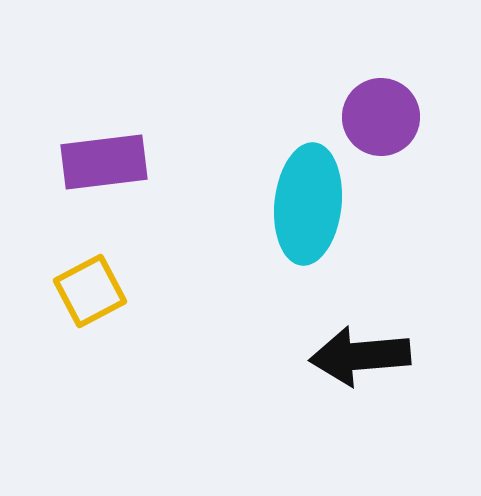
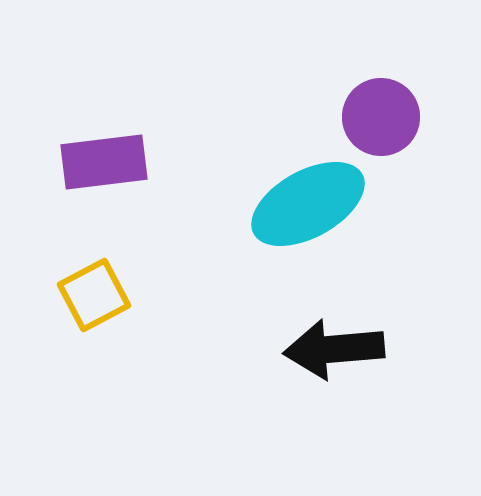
cyan ellipse: rotated 55 degrees clockwise
yellow square: moved 4 px right, 4 px down
black arrow: moved 26 px left, 7 px up
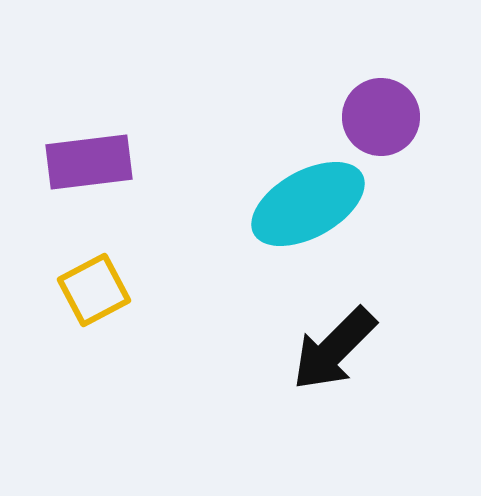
purple rectangle: moved 15 px left
yellow square: moved 5 px up
black arrow: rotated 40 degrees counterclockwise
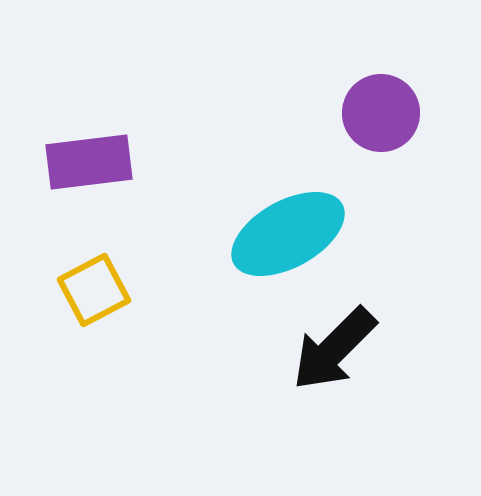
purple circle: moved 4 px up
cyan ellipse: moved 20 px left, 30 px down
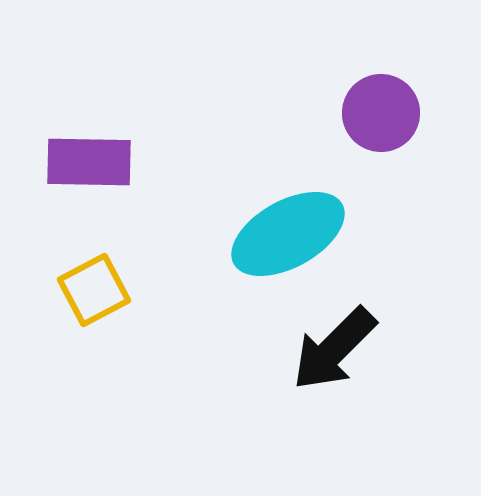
purple rectangle: rotated 8 degrees clockwise
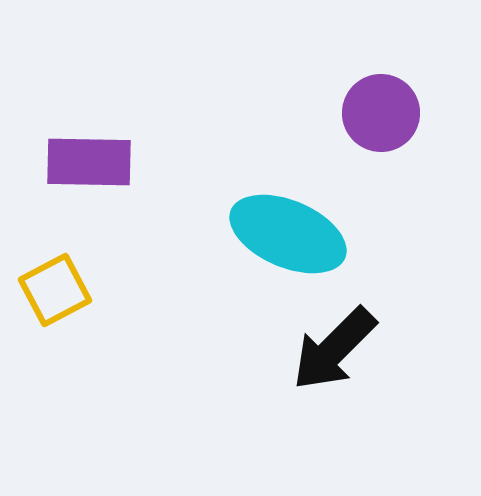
cyan ellipse: rotated 52 degrees clockwise
yellow square: moved 39 px left
